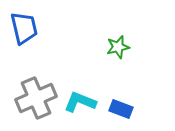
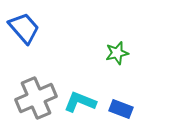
blue trapezoid: rotated 28 degrees counterclockwise
green star: moved 1 px left, 6 px down
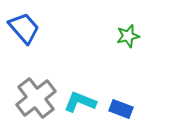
green star: moved 11 px right, 17 px up
gray cross: rotated 15 degrees counterclockwise
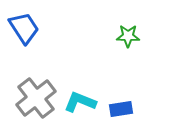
blue trapezoid: rotated 8 degrees clockwise
green star: rotated 15 degrees clockwise
blue rectangle: rotated 30 degrees counterclockwise
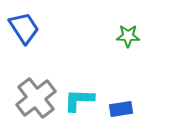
cyan L-shape: moved 1 px left, 2 px up; rotated 20 degrees counterclockwise
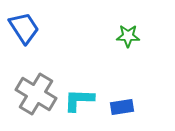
gray cross: moved 4 px up; rotated 21 degrees counterclockwise
blue rectangle: moved 1 px right, 2 px up
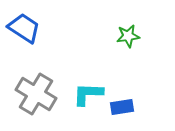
blue trapezoid: rotated 24 degrees counterclockwise
green star: rotated 10 degrees counterclockwise
cyan L-shape: moved 9 px right, 6 px up
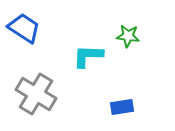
green star: rotated 15 degrees clockwise
cyan L-shape: moved 38 px up
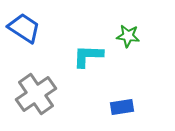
gray cross: rotated 24 degrees clockwise
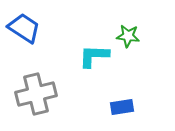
cyan L-shape: moved 6 px right
gray cross: rotated 21 degrees clockwise
